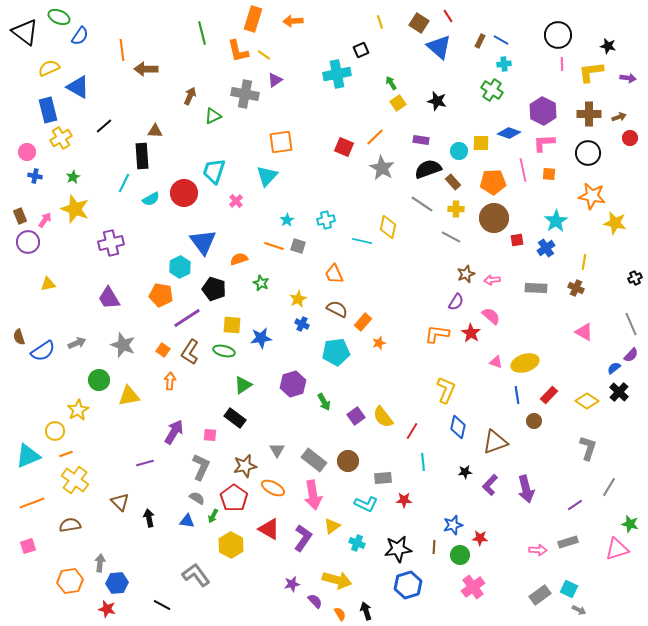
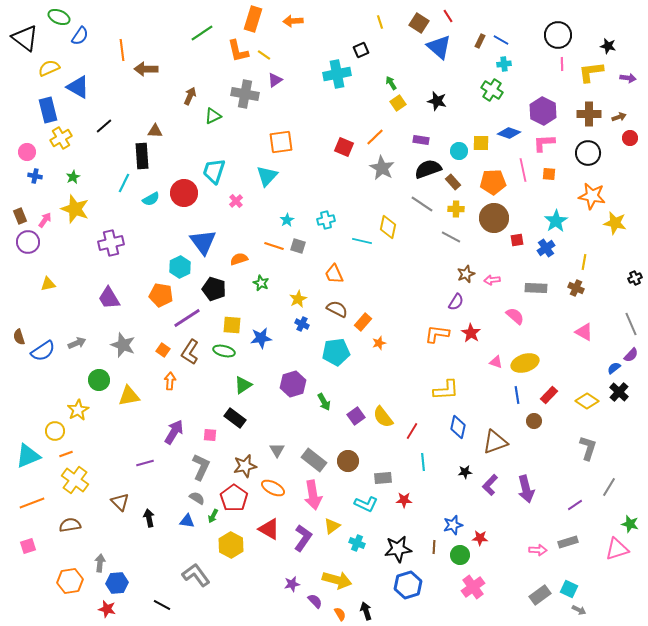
black triangle at (25, 32): moved 6 px down
green line at (202, 33): rotated 70 degrees clockwise
pink semicircle at (491, 316): moved 24 px right
yellow L-shape at (446, 390): rotated 64 degrees clockwise
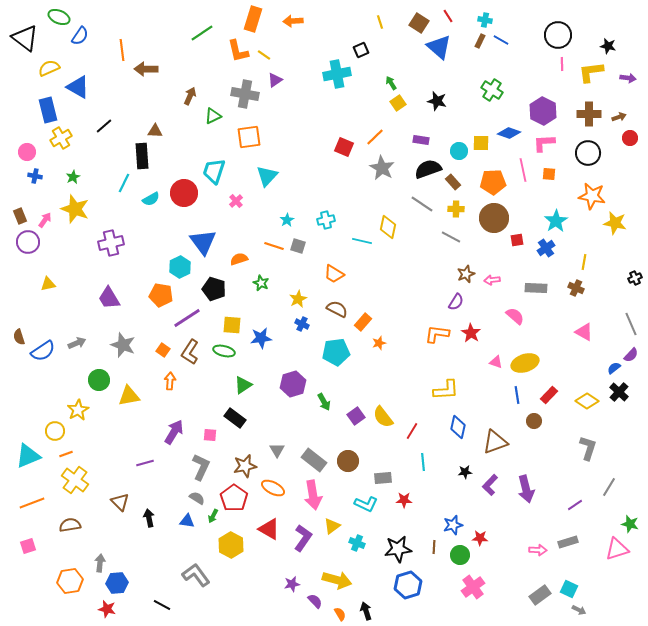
cyan cross at (504, 64): moved 19 px left, 44 px up; rotated 16 degrees clockwise
orange square at (281, 142): moved 32 px left, 5 px up
orange trapezoid at (334, 274): rotated 35 degrees counterclockwise
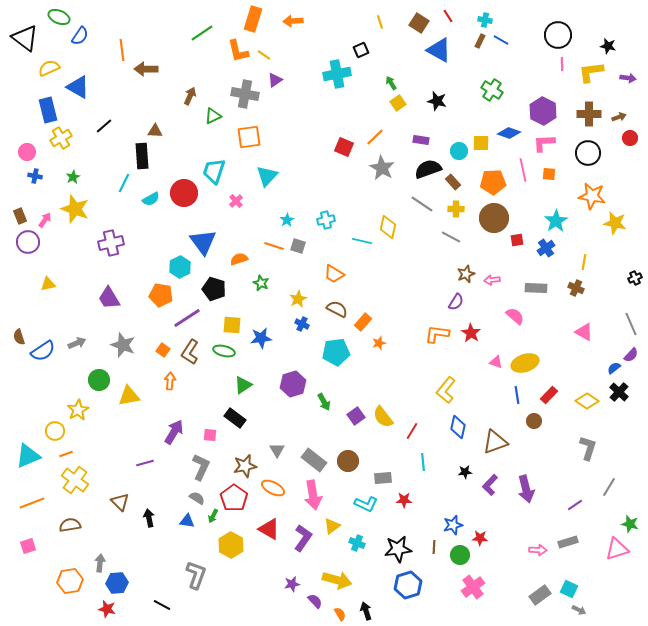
blue triangle at (439, 47): moved 3 px down; rotated 12 degrees counterclockwise
yellow L-shape at (446, 390): rotated 132 degrees clockwise
gray L-shape at (196, 575): rotated 56 degrees clockwise
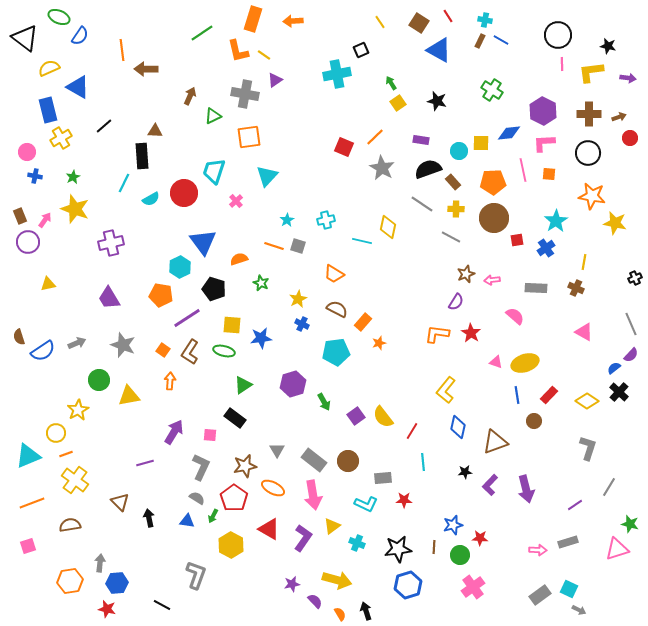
yellow line at (380, 22): rotated 16 degrees counterclockwise
blue diamond at (509, 133): rotated 25 degrees counterclockwise
yellow circle at (55, 431): moved 1 px right, 2 px down
